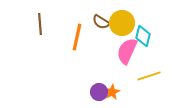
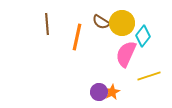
brown line: moved 7 px right
cyan diamond: rotated 25 degrees clockwise
pink semicircle: moved 1 px left, 3 px down
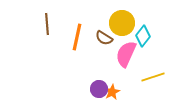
brown semicircle: moved 3 px right, 16 px down
yellow line: moved 4 px right, 1 px down
purple circle: moved 3 px up
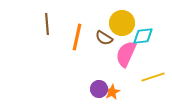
cyan diamond: rotated 45 degrees clockwise
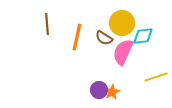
pink semicircle: moved 3 px left, 2 px up
yellow line: moved 3 px right
purple circle: moved 1 px down
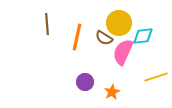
yellow circle: moved 3 px left
purple circle: moved 14 px left, 8 px up
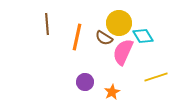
cyan diamond: rotated 65 degrees clockwise
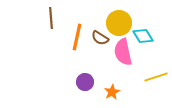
brown line: moved 4 px right, 6 px up
brown semicircle: moved 4 px left
pink semicircle: rotated 36 degrees counterclockwise
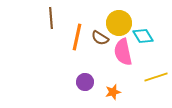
orange star: moved 1 px right; rotated 14 degrees clockwise
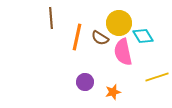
yellow line: moved 1 px right
